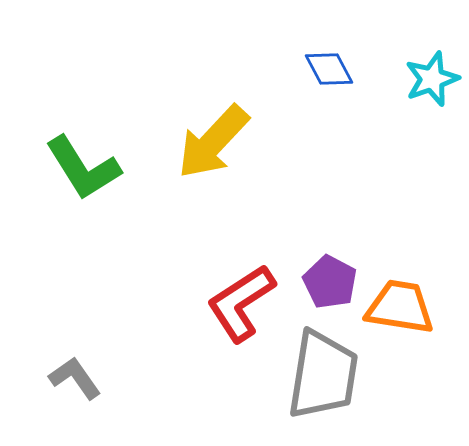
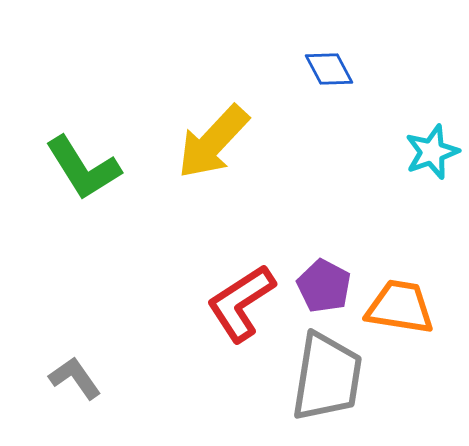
cyan star: moved 73 px down
purple pentagon: moved 6 px left, 4 px down
gray trapezoid: moved 4 px right, 2 px down
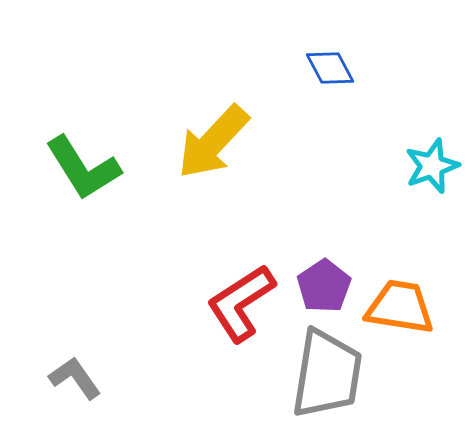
blue diamond: moved 1 px right, 1 px up
cyan star: moved 14 px down
purple pentagon: rotated 10 degrees clockwise
gray trapezoid: moved 3 px up
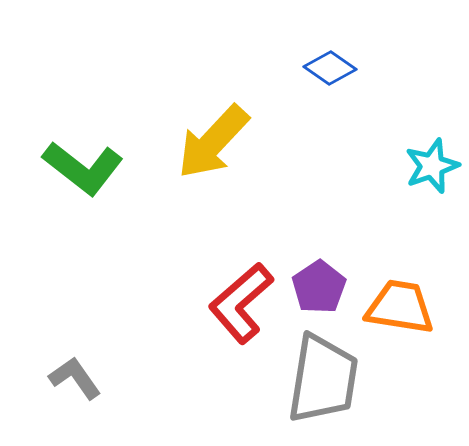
blue diamond: rotated 27 degrees counterclockwise
green L-shape: rotated 20 degrees counterclockwise
purple pentagon: moved 5 px left, 1 px down
red L-shape: rotated 8 degrees counterclockwise
gray trapezoid: moved 4 px left, 5 px down
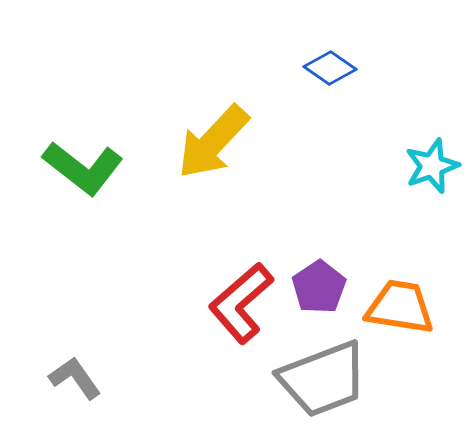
gray trapezoid: rotated 60 degrees clockwise
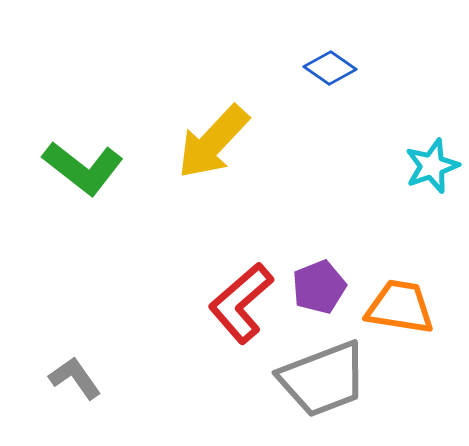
purple pentagon: rotated 12 degrees clockwise
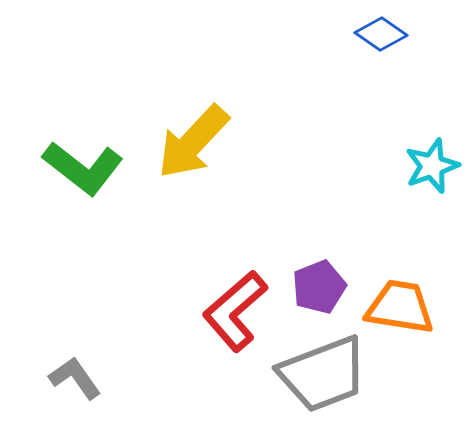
blue diamond: moved 51 px right, 34 px up
yellow arrow: moved 20 px left
red L-shape: moved 6 px left, 8 px down
gray trapezoid: moved 5 px up
